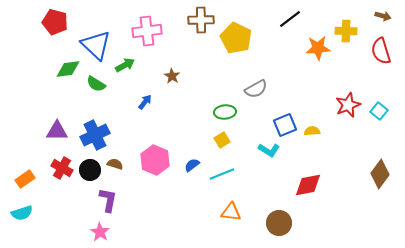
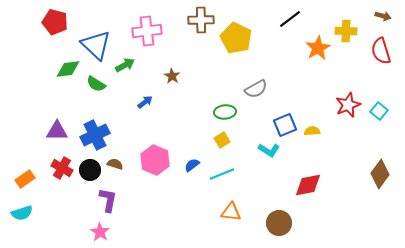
orange star: rotated 25 degrees counterclockwise
blue arrow: rotated 14 degrees clockwise
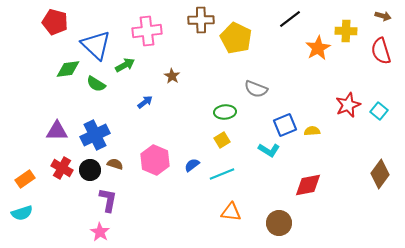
gray semicircle: rotated 50 degrees clockwise
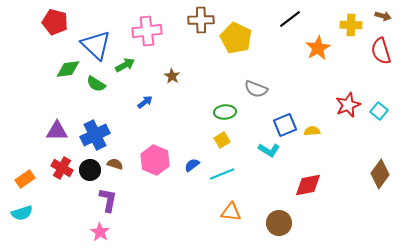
yellow cross: moved 5 px right, 6 px up
